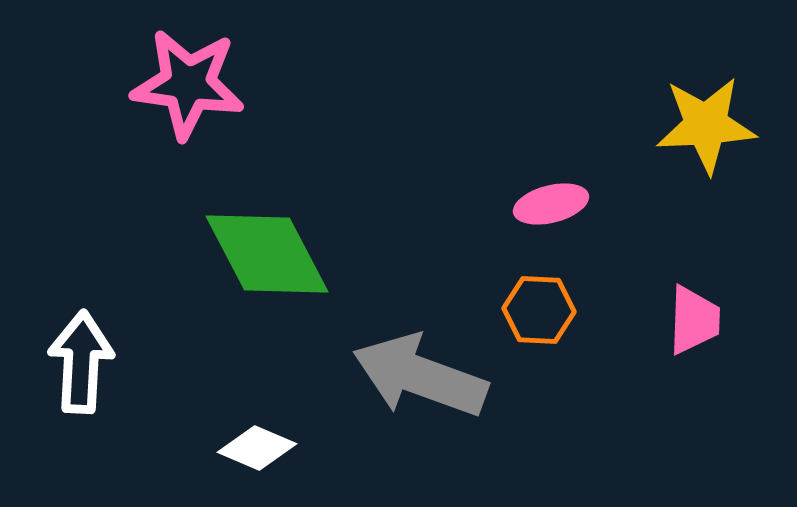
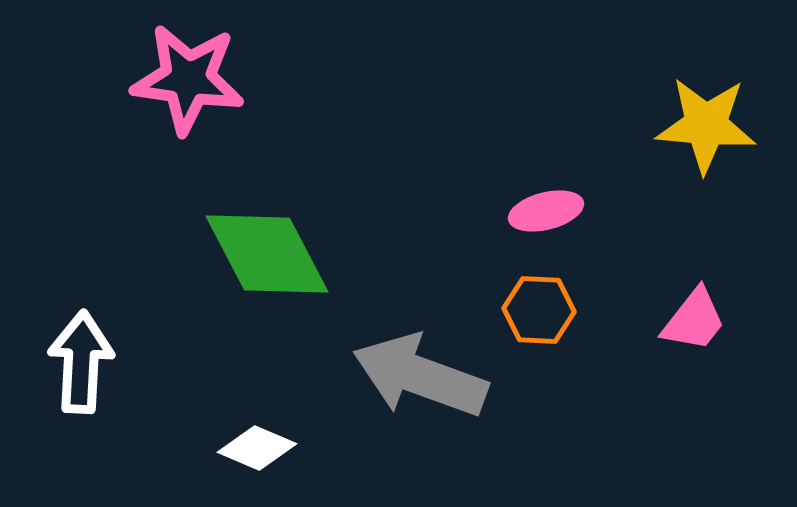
pink star: moved 5 px up
yellow star: rotated 8 degrees clockwise
pink ellipse: moved 5 px left, 7 px down
pink trapezoid: rotated 36 degrees clockwise
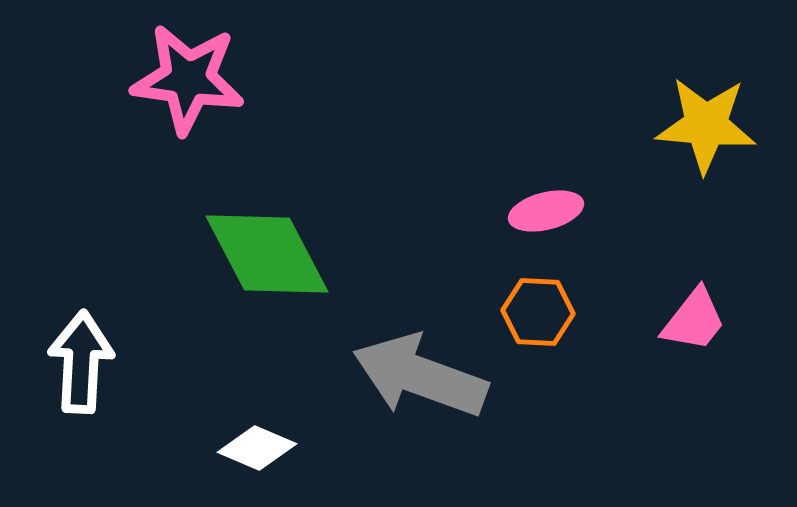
orange hexagon: moved 1 px left, 2 px down
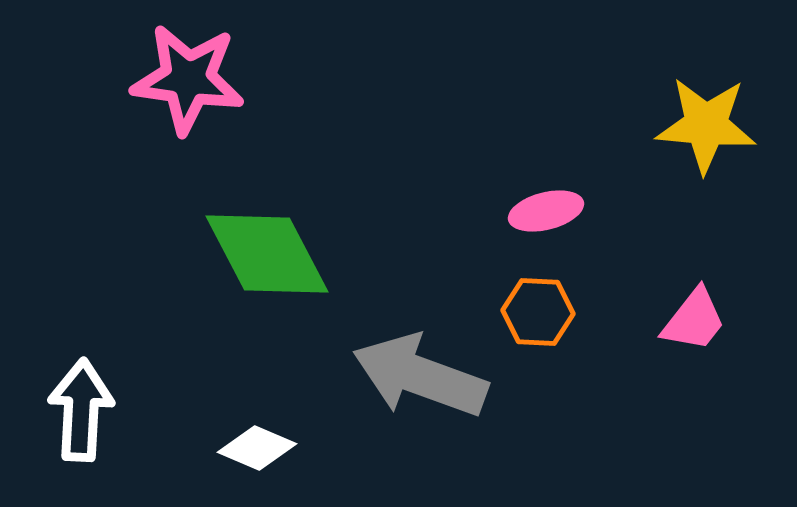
white arrow: moved 48 px down
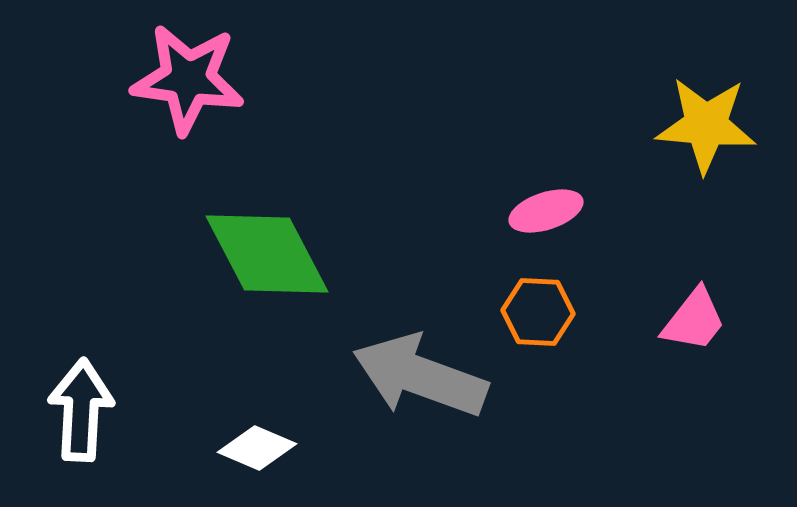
pink ellipse: rotated 4 degrees counterclockwise
